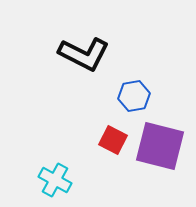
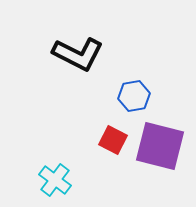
black L-shape: moved 6 px left
cyan cross: rotated 8 degrees clockwise
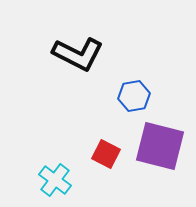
red square: moved 7 px left, 14 px down
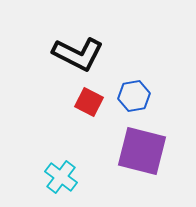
purple square: moved 18 px left, 5 px down
red square: moved 17 px left, 52 px up
cyan cross: moved 6 px right, 3 px up
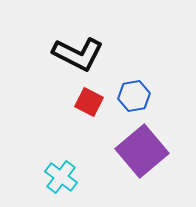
purple square: rotated 36 degrees clockwise
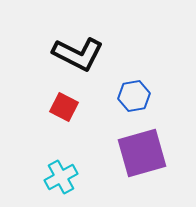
red square: moved 25 px left, 5 px down
purple square: moved 2 px down; rotated 24 degrees clockwise
cyan cross: rotated 24 degrees clockwise
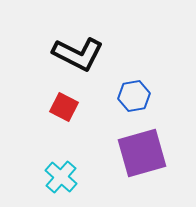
cyan cross: rotated 20 degrees counterclockwise
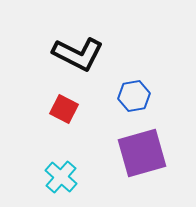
red square: moved 2 px down
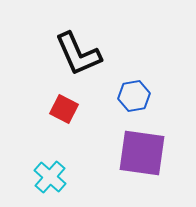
black L-shape: rotated 39 degrees clockwise
purple square: rotated 24 degrees clockwise
cyan cross: moved 11 px left
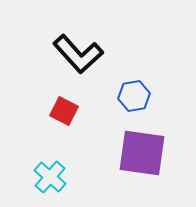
black L-shape: rotated 18 degrees counterclockwise
red square: moved 2 px down
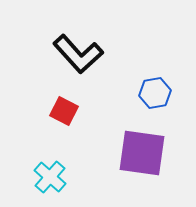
blue hexagon: moved 21 px right, 3 px up
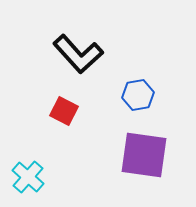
blue hexagon: moved 17 px left, 2 px down
purple square: moved 2 px right, 2 px down
cyan cross: moved 22 px left
